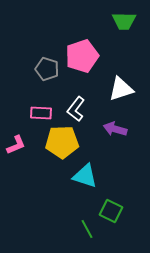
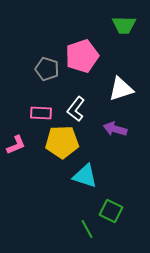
green trapezoid: moved 4 px down
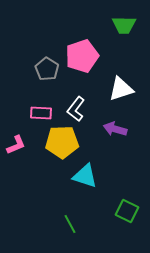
gray pentagon: rotated 15 degrees clockwise
green square: moved 16 px right
green line: moved 17 px left, 5 px up
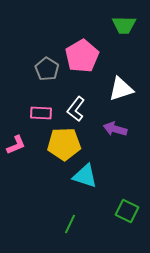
pink pentagon: rotated 12 degrees counterclockwise
yellow pentagon: moved 2 px right, 2 px down
green line: rotated 54 degrees clockwise
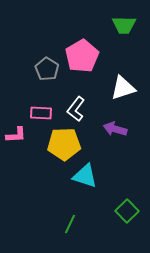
white triangle: moved 2 px right, 1 px up
pink L-shape: moved 10 px up; rotated 20 degrees clockwise
green square: rotated 20 degrees clockwise
